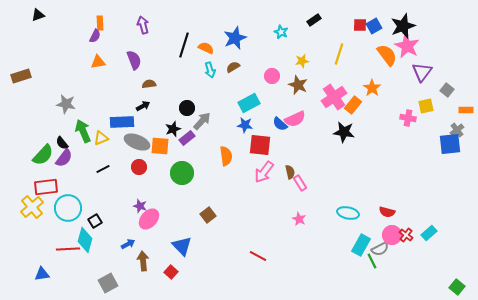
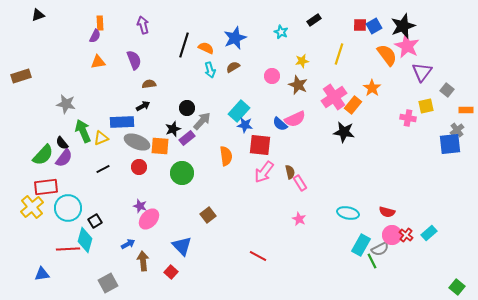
cyan rectangle at (249, 103): moved 10 px left, 8 px down; rotated 20 degrees counterclockwise
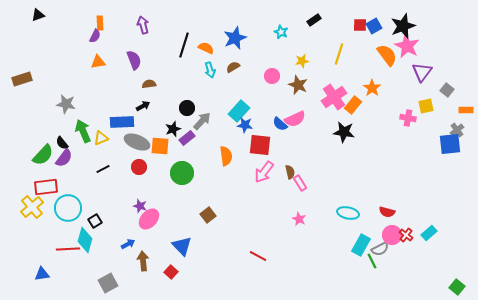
brown rectangle at (21, 76): moved 1 px right, 3 px down
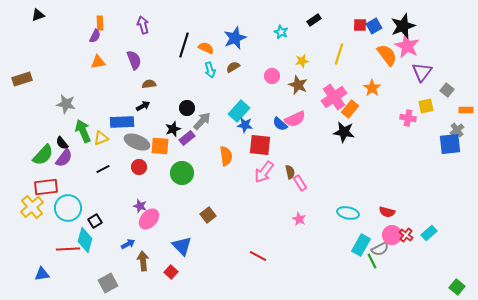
orange rectangle at (353, 105): moved 3 px left, 4 px down
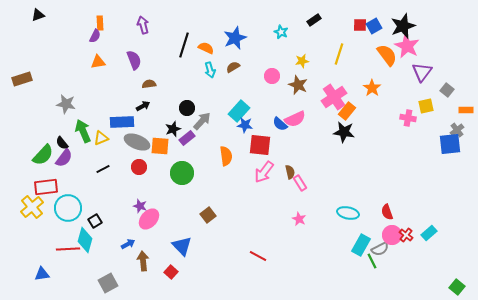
orange rectangle at (350, 109): moved 3 px left, 2 px down
red semicircle at (387, 212): rotated 56 degrees clockwise
